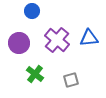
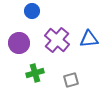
blue triangle: moved 1 px down
green cross: moved 1 px up; rotated 36 degrees clockwise
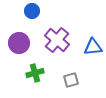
blue triangle: moved 4 px right, 8 px down
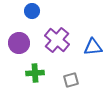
green cross: rotated 12 degrees clockwise
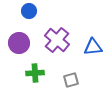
blue circle: moved 3 px left
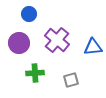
blue circle: moved 3 px down
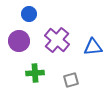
purple circle: moved 2 px up
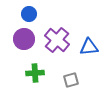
purple circle: moved 5 px right, 2 px up
blue triangle: moved 4 px left
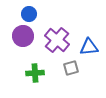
purple circle: moved 1 px left, 3 px up
gray square: moved 12 px up
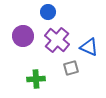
blue circle: moved 19 px right, 2 px up
blue triangle: rotated 30 degrees clockwise
green cross: moved 1 px right, 6 px down
